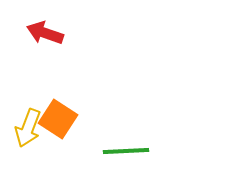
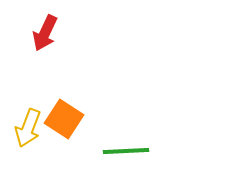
red arrow: rotated 84 degrees counterclockwise
orange square: moved 6 px right
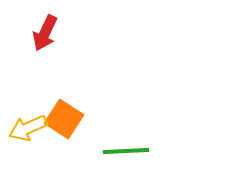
yellow arrow: rotated 45 degrees clockwise
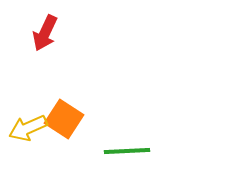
green line: moved 1 px right
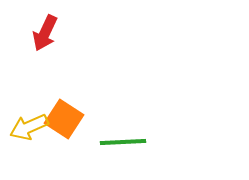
yellow arrow: moved 1 px right, 1 px up
green line: moved 4 px left, 9 px up
